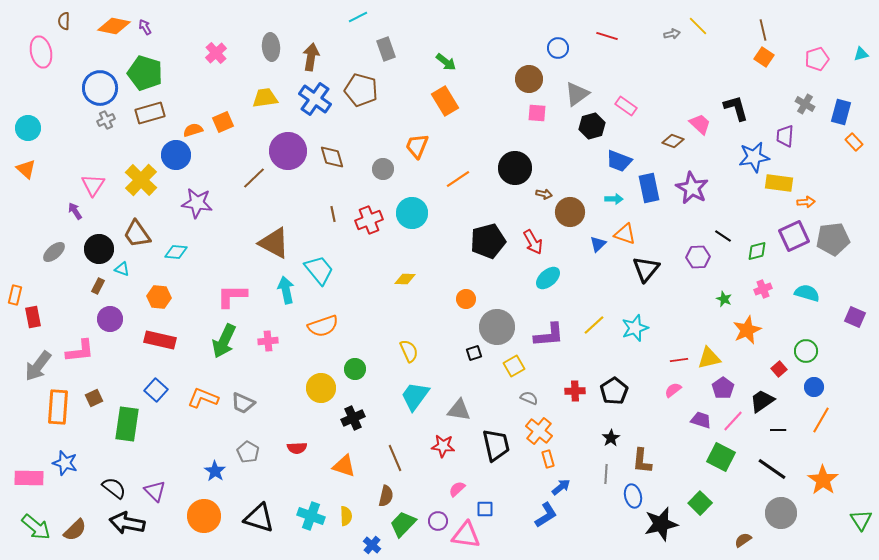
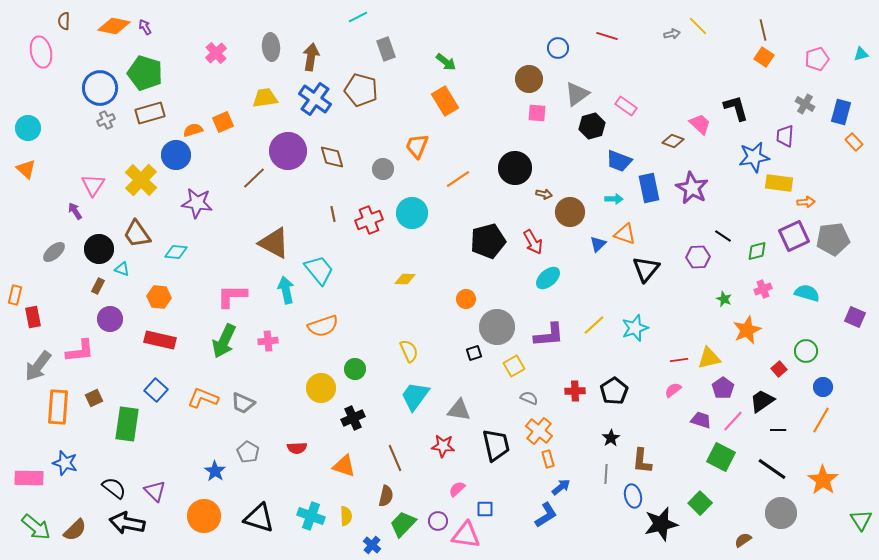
blue circle at (814, 387): moved 9 px right
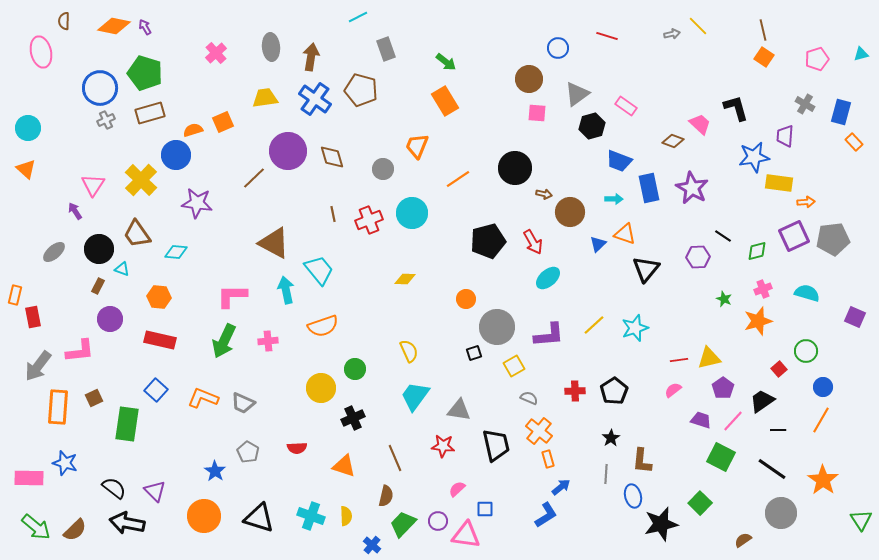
orange star at (747, 330): moved 11 px right, 9 px up; rotated 8 degrees clockwise
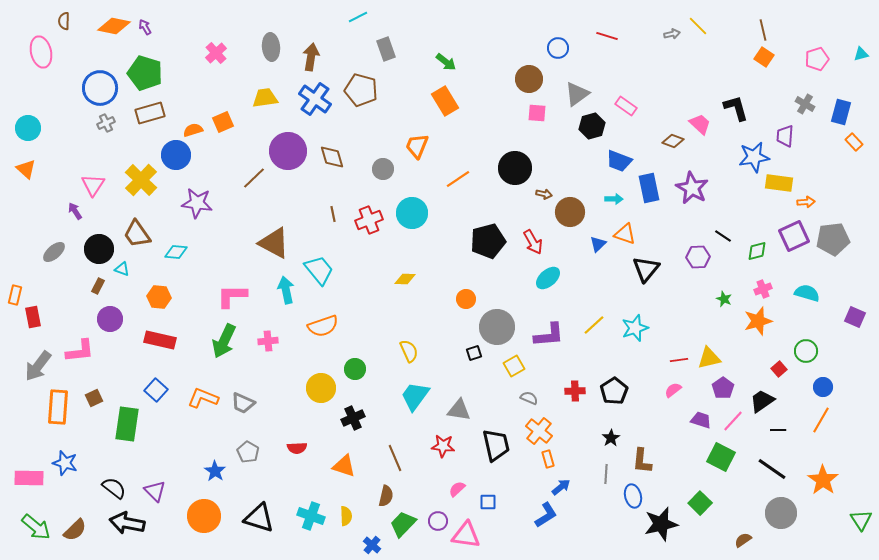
gray cross at (106, 120): moved 3 px down
blue square at (485, 509): moved 3 px right, 7 px up
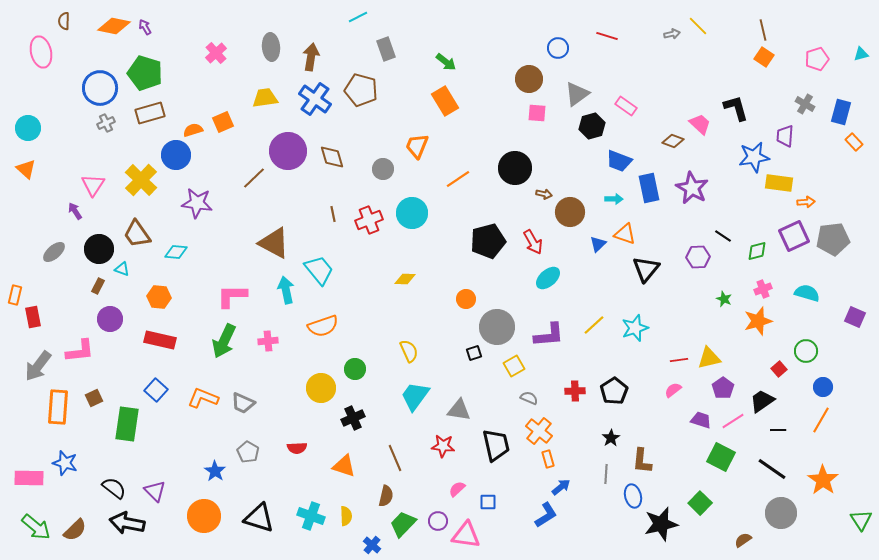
pink line at (733, 421): rotated 15 degrees clockwise
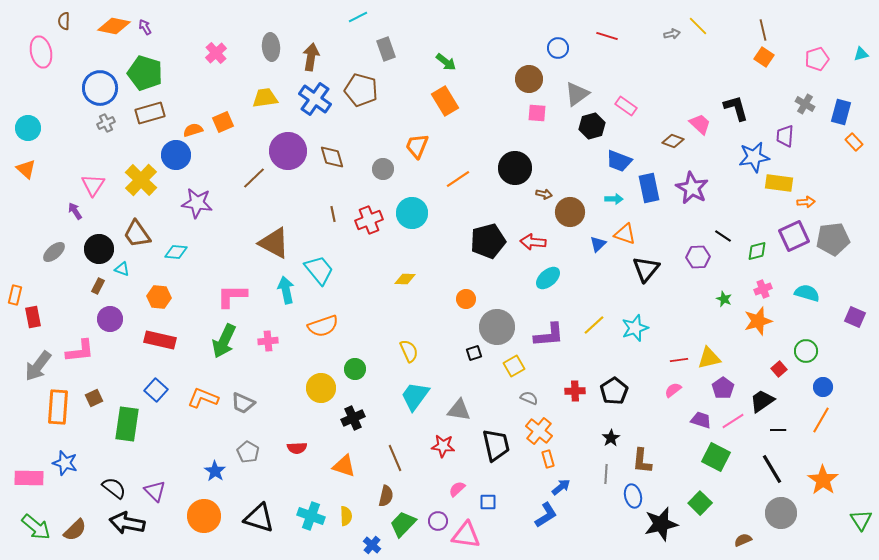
red arrow at (533, 242): rotated 125 degrees clockwise
green square at (721, 457): moved 5 px left
black line at (772, 469): rotated 24 degrees clockwise
brown semicircle at (743, 540): rotated 12 degrees clockwise
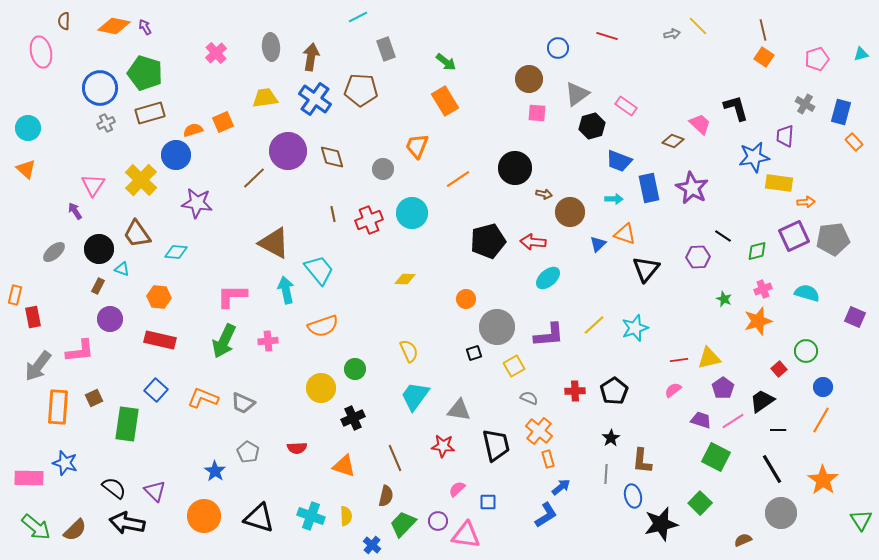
brown pentagon at (361, 90): rotated 12 degrees counterclockwise
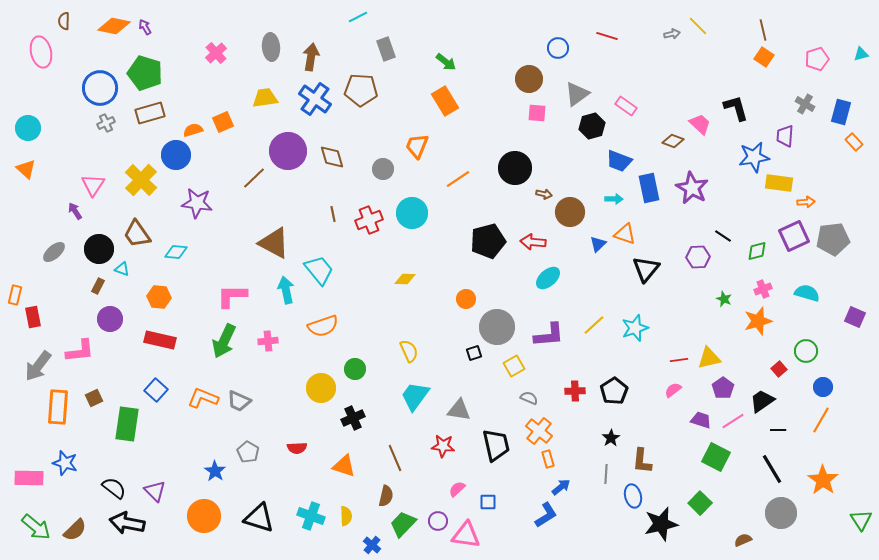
gray trapezoid at (243, 403): moved 4 px left, 2 px up
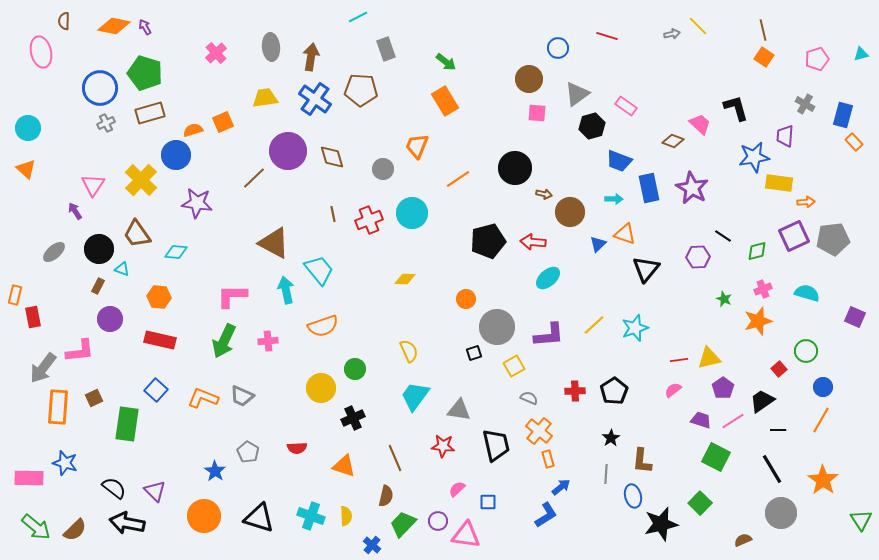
blue rectangle at (841, 112): moved 2 px right, 3 px down
gray arrow at (38, 366): moved 5 px right, 2 px down
gray trapezoid at (239, 401): moved 3 px right, 5 px up
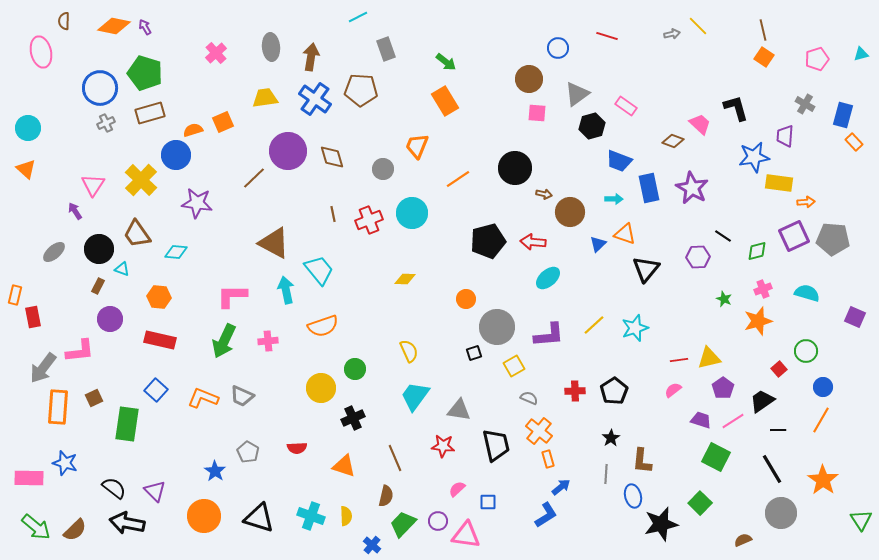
gray pentagon at (833, 239): rotated 12 degrees clockwise
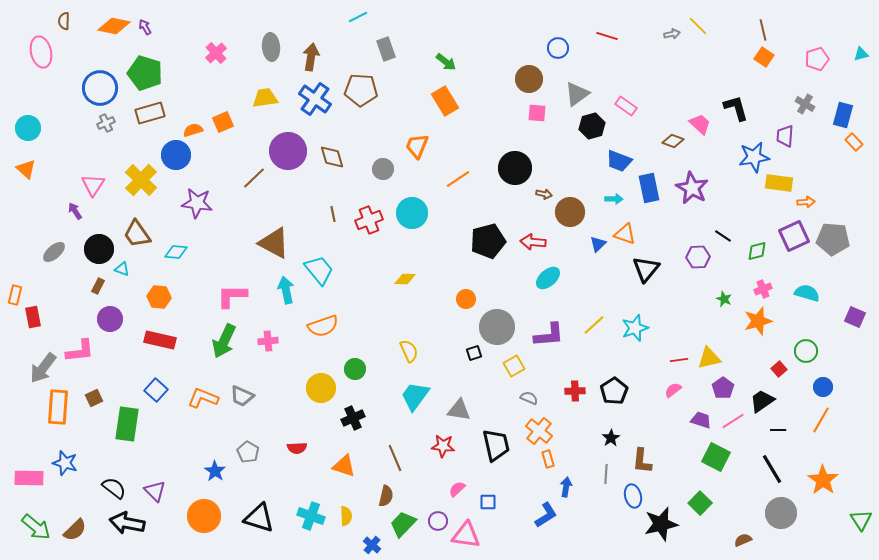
blue arrow at (561, 487): moved 5 px right; rotated 42 degrees counterclockwise
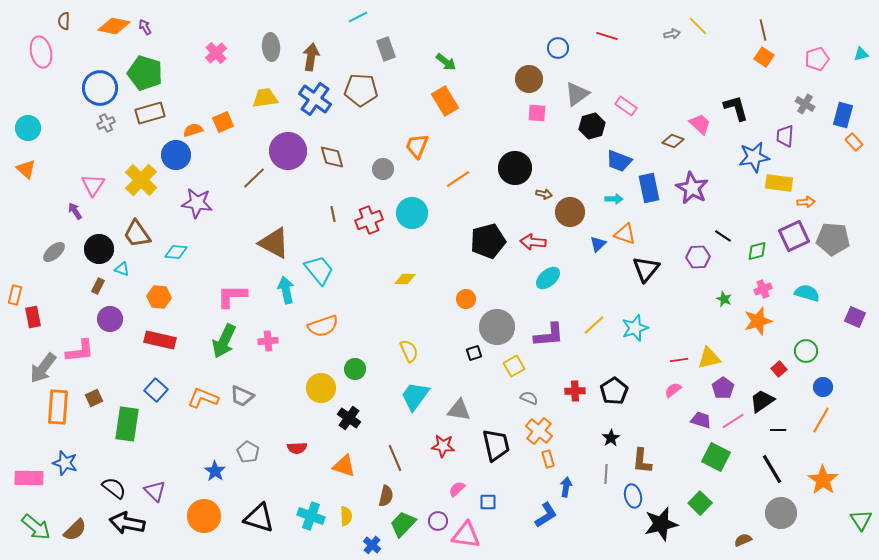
black cross at (353, 418): moved 4 px left; rotated 30 degrees counterclockwise
